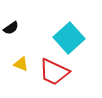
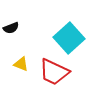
black semicircle: rotated 14 degrees clockwise
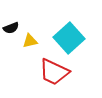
yellow triangle: moved 9 px right, 23 px up; rotated 35 degrees counterclockwise
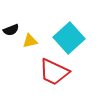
black semicircle: moved 2 px down
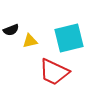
cyan square: rotated 28 degrees clockwise
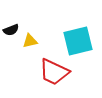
cyan square: moved 9 px right, 3 px down
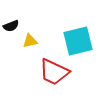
black semicircle: moved 4 px up
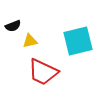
black semicircle: moved 2 px right
red trapezoid: moved 11 px left
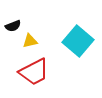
cyan square: rotated 36 degrees counterclockwise
red trapezoid: moved 9 px left; rotated 52 degrees counterclockwise
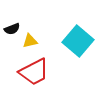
black semicircle: moved 1 px left, 3 px down
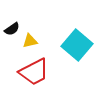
black semicircle: rotated 14 degrees counterclockwise
cyan square: moved 1 px left, 4 px down
